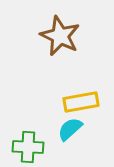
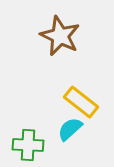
yellow rectangle: rotated 48 degrees clockwise
green cross: moved 2 px up
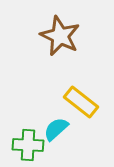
cyan semicircle: moved 14 px left
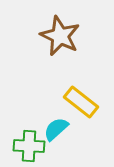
green cross: moved 1 px right, 1 px down
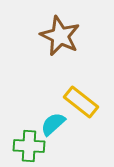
cyan semicircle: moved 3 px left, 5 px up
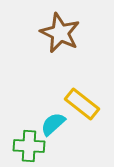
brown star: moved 3 px up
yellow rectangle: moved 1 px right, 2 px down
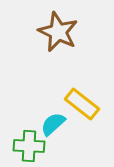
brown star: moved 2 px left, 1 px up
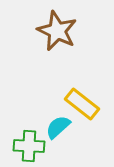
brown star: moved 1 px left, 1 px up
cyan semicircle: moved 5 px right, 3 px down
